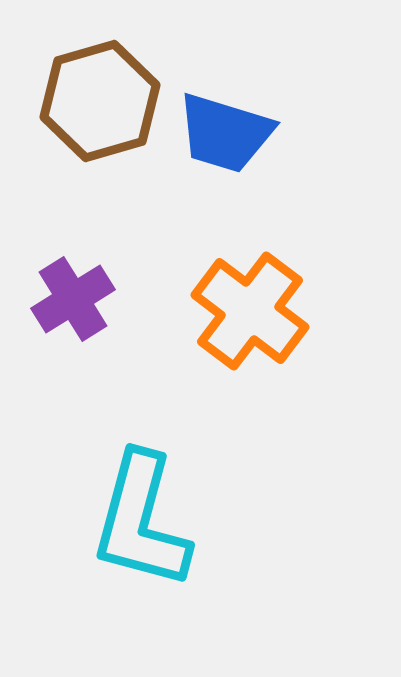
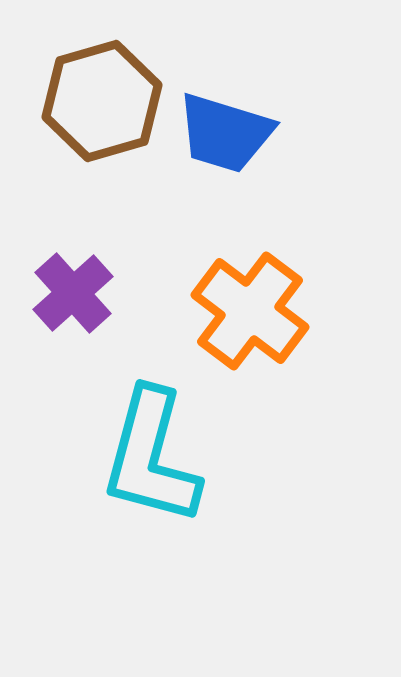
brown hexagon: moved 2 px right
purple cross: moved 6 px up; rotated 10 degrees counterclockwise
cyan L-shape: moved 10 px right, 64 px up
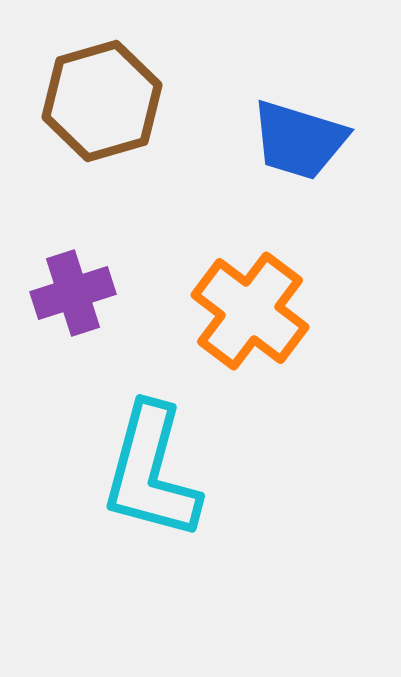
blue trapezoid: moved 74 px right, 7 px down
purple cross: rotated 24 degrees clockwise
cyan L-shape: moved 15 px down
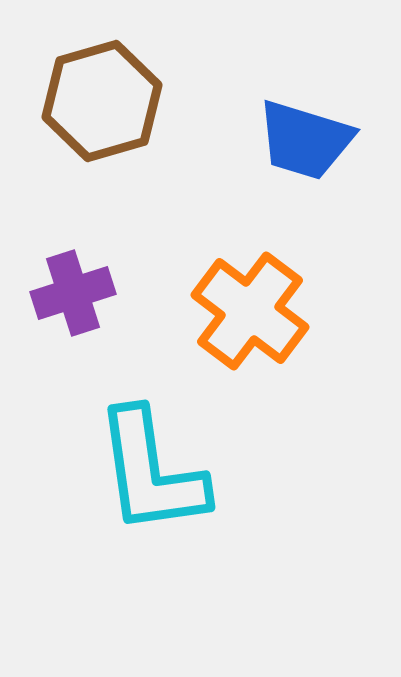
blue trapezoid: moved 6 px right
cyan L-shape: rotated 23 degrees counterclockwise
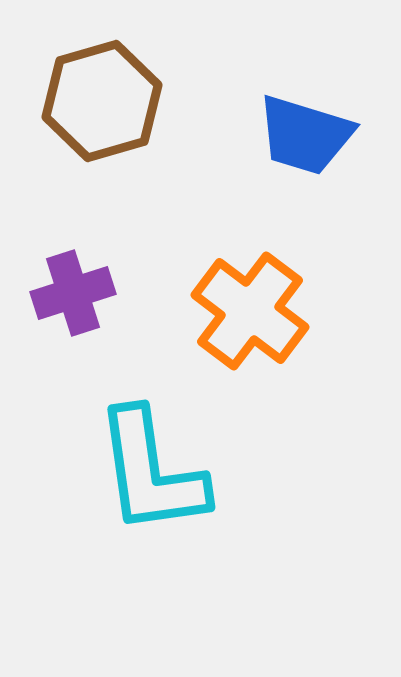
blue trapezoid: moved 5 px up
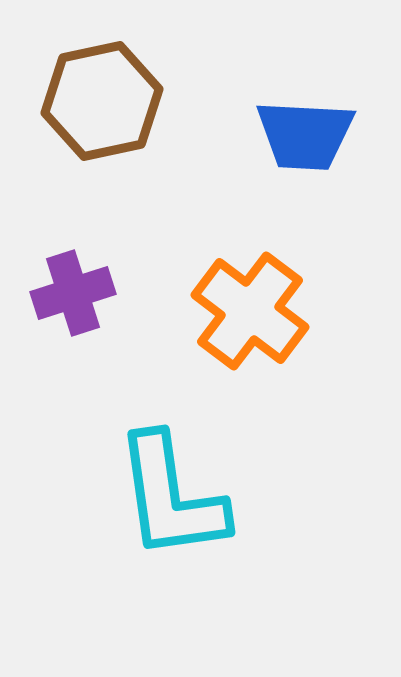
brown hexagon: rotated 4 degrees clockwise
blue trapezoid: rotated 14 degrees counterclockwise
cyan L-shape: moved 20 px right, 25 px down
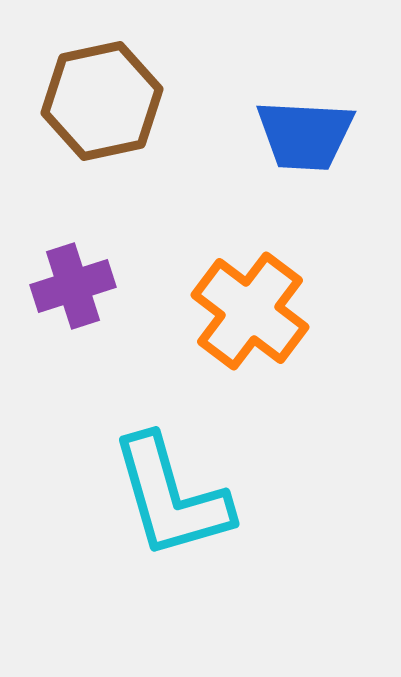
purple cross: moved 7 px up
cyan L-shape: rotated 8 degrees counterclockwise
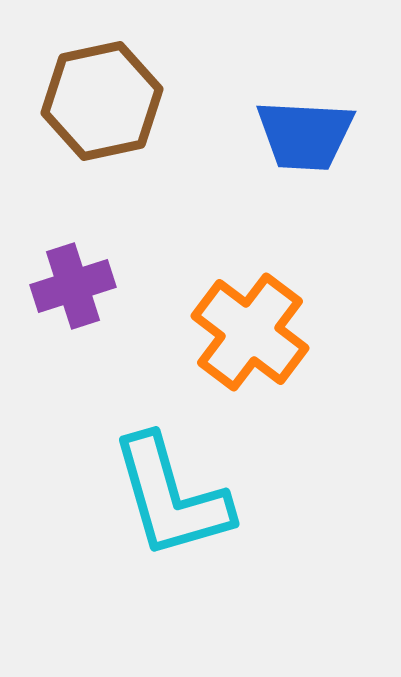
orange cross: moved 21 px down
